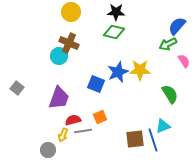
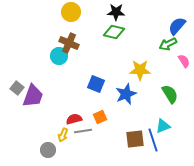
blue star: moved 8 px right, 22 px down
purple trapezoid: moved 26 px left, 2 px up
red semicircle: moved 1 px right, 1 px up
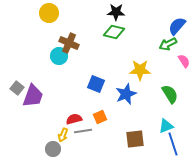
yellow circle: moved 22 px left, 1 px down
cyan triangle: moved 3 px right
blue line: moved 20 px right, 4 px down
gray circle: moved 5 px right, 1 px up
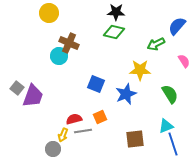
green arrow: moved 12 px left
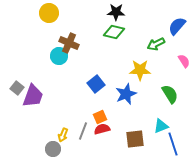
blue square: rotated 30 degrees clockwise
red semicircle: moved 28 px right, 10 px down
cyan triangle: moved 5 px left
gray line: rotated 60 degrees counterclockwise
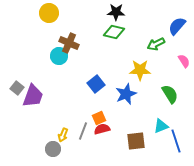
orange square: moved 1 px left, 1 px down
brown square: moved 1 px right, 2 px down
blue line: moved 3 px right, 3 px up
